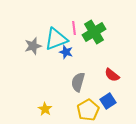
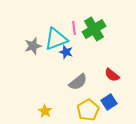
green cross: moved 3 px up
gray semicircle: rotated 144 degrees counterclockwise
blue square: moved 1 px right, 1 px down
yellow star: moved 2 px down
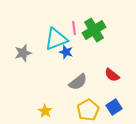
green cross: moved 1 px down
gray star: moved 10 px left, 7 px down
blue square: moved 5 px right, 5 px down
